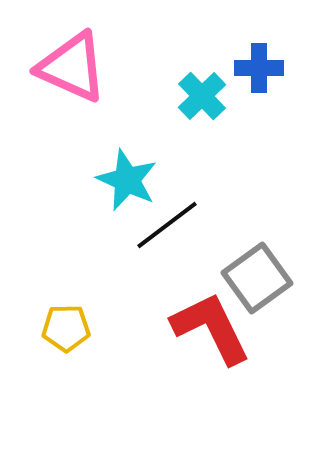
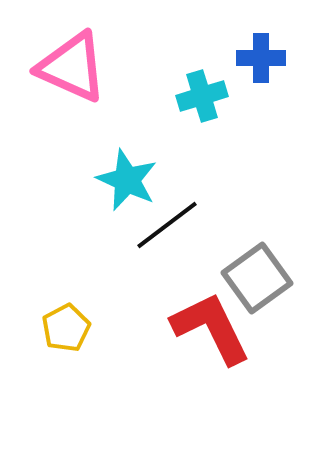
blue cross: moved 2 px right, 10 px up
cyan cross: rotated 27 degrees clockwise
yellow pentagon: rotated 27 degrees counterclockwise
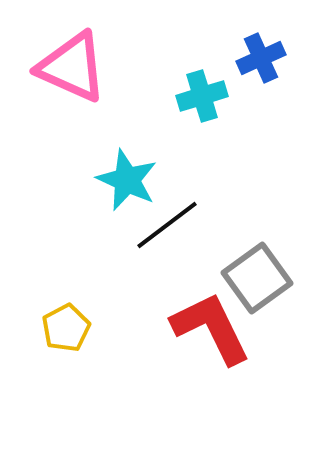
blue cross: rotated 24 degrees counterclockwise
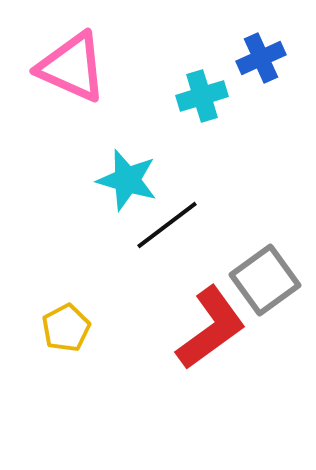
cyan star: rotated 8 degrees counterclockwise
gray square: moved 8 px right, 2 px down
red L-shape: rotated 80 degrees clockwise
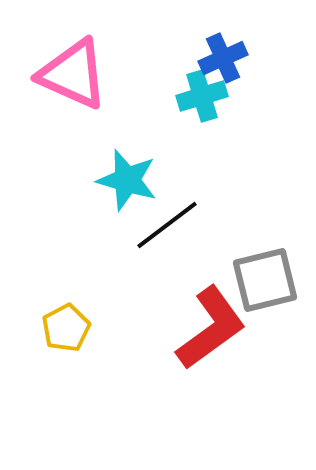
blue cross: moved 38 px left
pink triangle: moved 1 px right, 7 px down
gray square: rotated 22 degrees clockwise
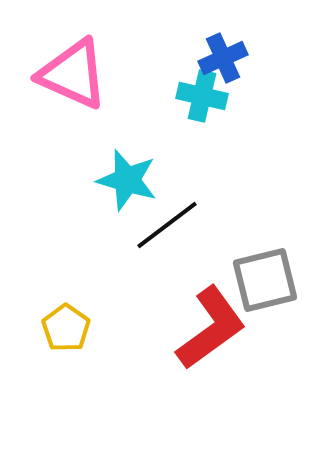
cyan cross: rotated 30 degrees clockwise
yellow pentagon: rotated 9 degrees counterclockwise
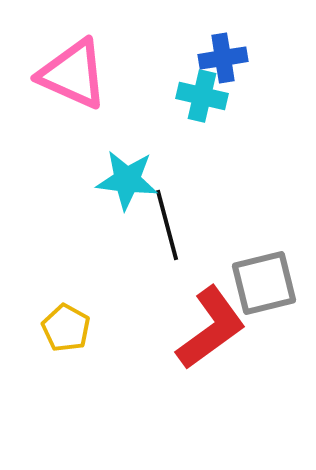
blue cross: rotated 15 degrees clockwise
cyan star: rotated 10 degrees counterclockwise
black line: rotated 68 degrees counterclockwise
gray square: moved 1 px left, 3 px down
yellow pentagon: rotated 6 degrees counterclockwise
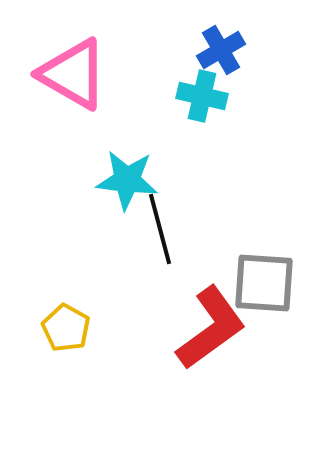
blue cross: moved 2 px left, 8 px up; rotated 21 degrees counterclockwise
pink triangle: rotated 6 degrees clockwise
black line: moved 7 px left, 4 px down
gray square: rotated 18 degrees clockwise
